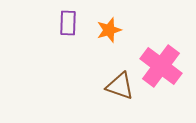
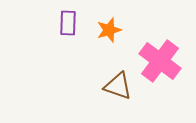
pink cross: moved 1 px left, 5 px up
brown triangle: moved 2 px left
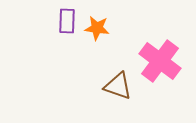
purple rectangle: moved 1 px left, 2 px up
orange star: moved 12 px left, 2 px up; rotated 25 degrees clockwise
